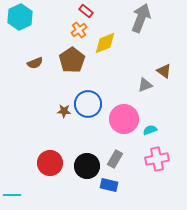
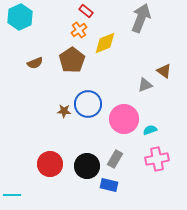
red circle: moved 1 px down
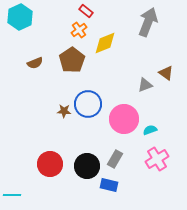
gray arrow: moved 7 px right, 4 px down
brown triangle: moved 2 px right, 2 px down
pink cross: rotated 20 degrees counterclockwise
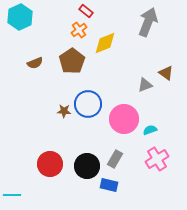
brown pentagon: moved 1 px down
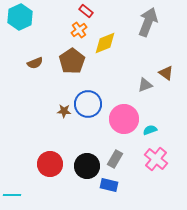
pink cross: moved 1 px left; rotated 20 degrees counterclockwise
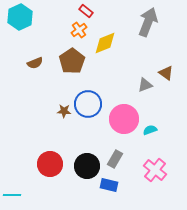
pink cross: moved 1 px left, 11 px down
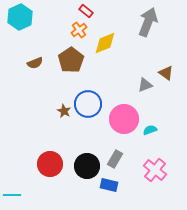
brown pentagon: moved 1 px left, 1 px up
brown star: rotated 24 degrees clockwise
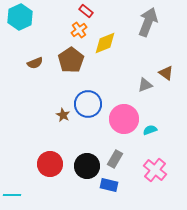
brown star: moved 1 px left, 4 px down
